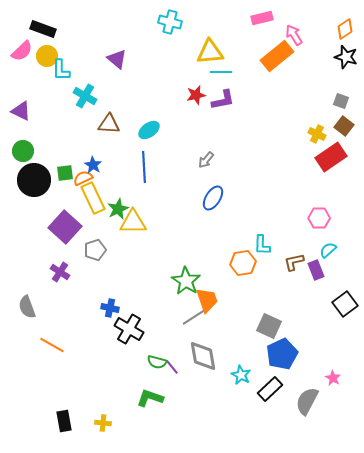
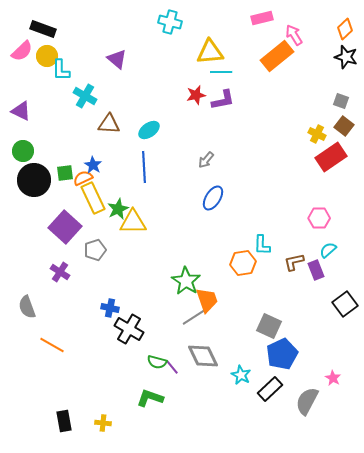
orange diamond at (345, 29): rotated 10 degrees counterclockwise
gray diamond at (203, 356): rotated 16 degrees counterclockwise
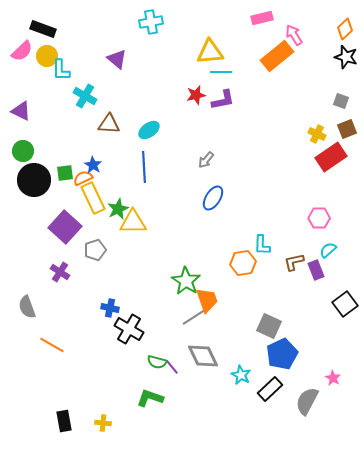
cyan cross at (170, 22): moved 19 px left; rotated 25 degrees counterclockwise
brown square at (344, 126): moved 3 px right, 3 px down; rotated 30 degrees clockwise
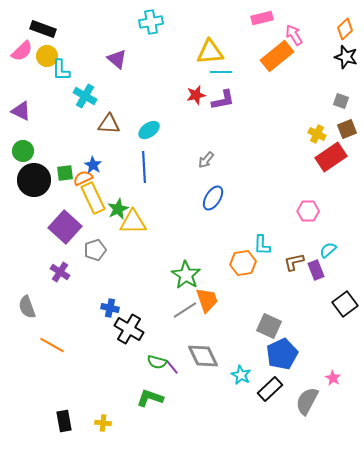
pink hexagon at (319, 218): moved 11 px left, 7 px up
green star at (186, 281): moved 6 px up
gray line at (194, 317): moved 9 px left, 7 px up
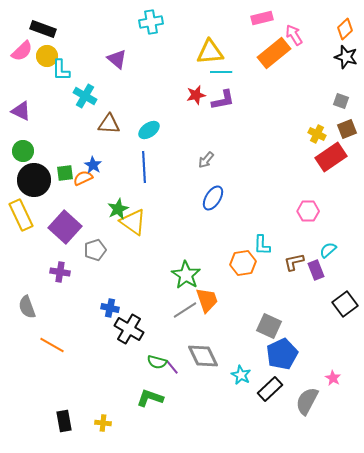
orange rectangle at (277, 56): moved 3 px left, 3 px up
yellow rectangle at (93, 198): moved 72 px left, 17 px down
yellow triangle at (133, 222): rotated 36 degrees clockwise
purple cross at (60, 272): rotated 24 degrees counterclockwise
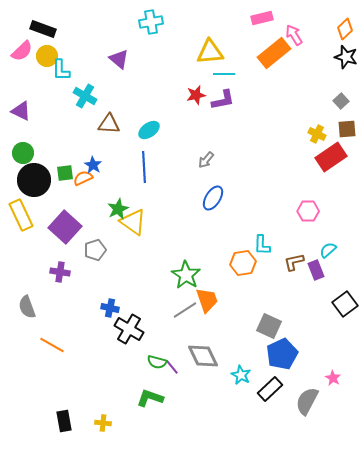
purple triangle at (117, 59): moved 2 px right
cyan line at (221, 72): moved 3 px right, 2 px down
gray square at (341, 101): rotated 28 degrees clockwise
brown square at (347, 129): rotated 18 degrees clockwise
green circle at (23, 151): moved 2 px down
